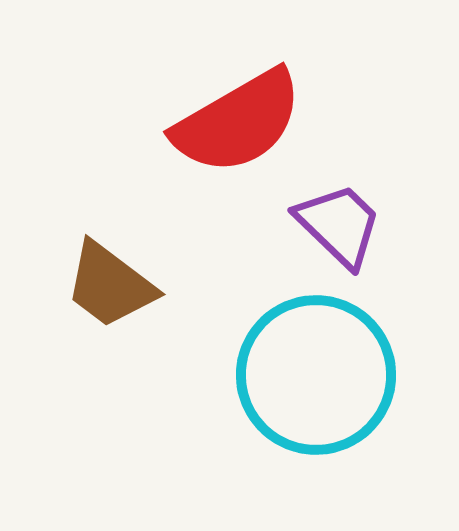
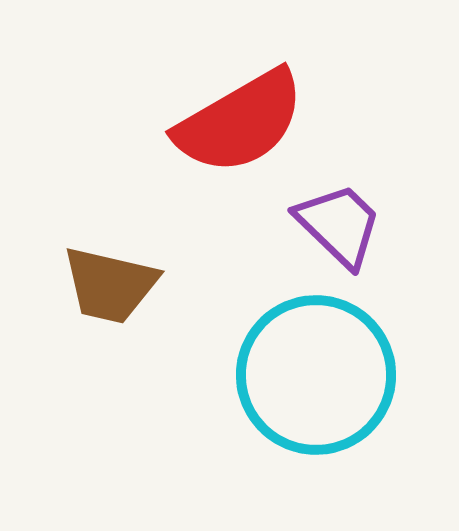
red semicircle: moved 2 px right
brown trapezoid: rotated 24 degrees counterclockwise
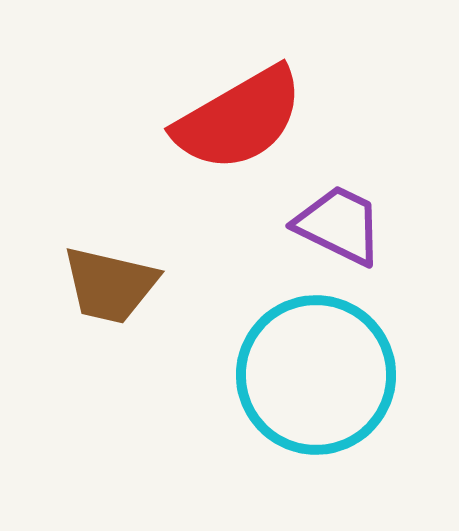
red semicircle: moved 1 px left, 3 px up
purple trapezoid: rotated 18 degrees counterclockwise
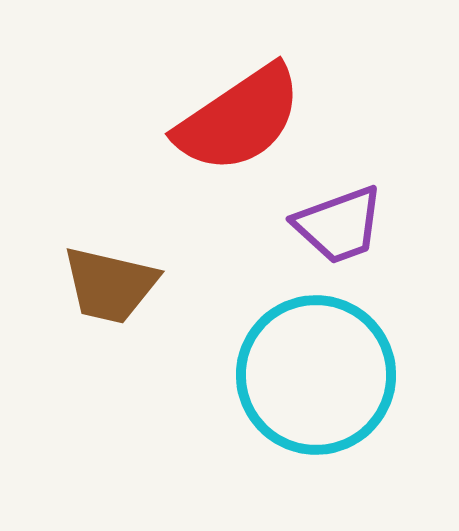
red semicircle: rotated 4 degrees counterclockwise
purple trapezoid: rotated 134 degrees clockwise
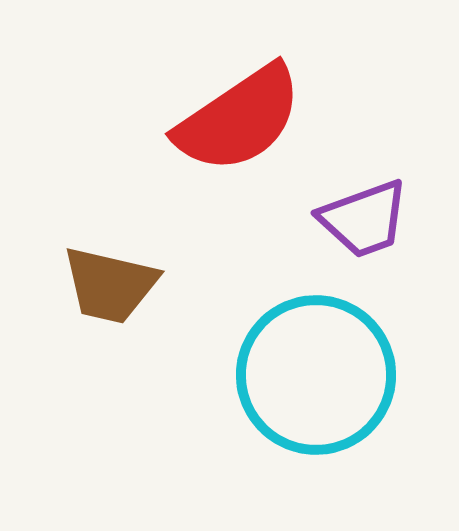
purple trapezoid: moved 25 px right, 6 px up
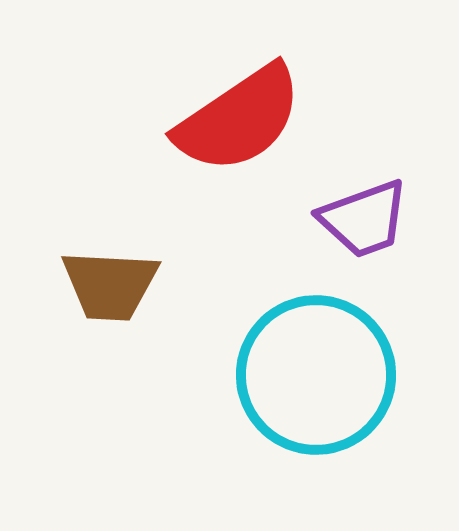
brown trapezoid: rotated 10 degrees counterclockwise
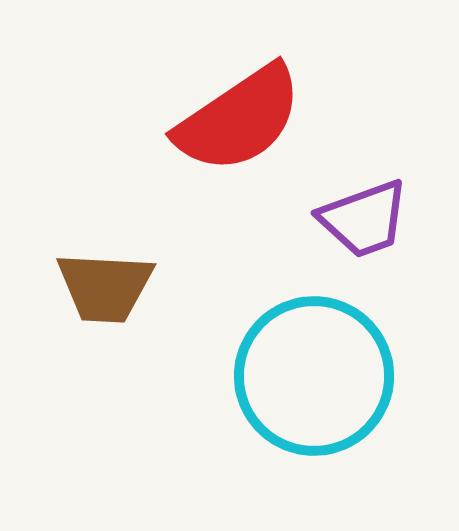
brown trapezoid: moved 5 px left, 2 px down
cyan circle: moved 2 px left, 1 px down
